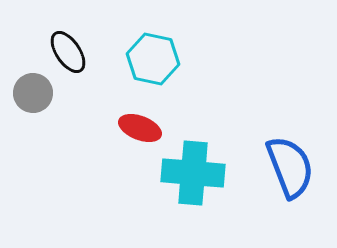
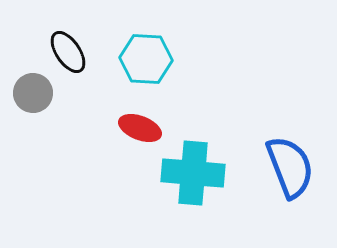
cyan hexagon: moved 7 px left; rotated 9 degrees counterclockwise
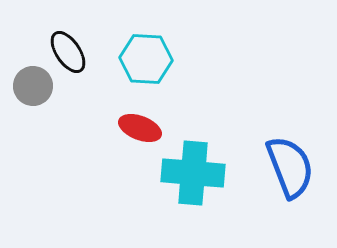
gray circle: moved 7 px up
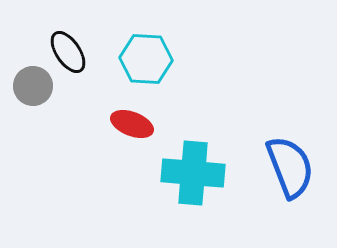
red ellipse: moved 8 px left, 4 px up
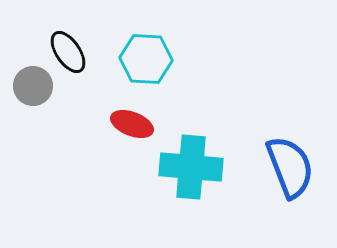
cyan cross: moved 2 px left, 6 px up
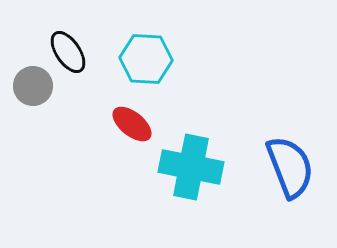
red ellipse: rotated 18 degrees clockwise
cyan cross: rotated 6 degrees clockwise
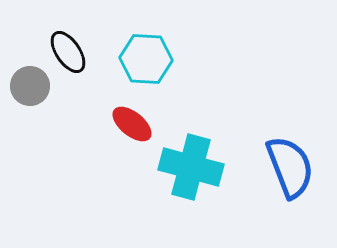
gray circle: moved 3 px left
cyan cross: rotated 4 degrees clockwise
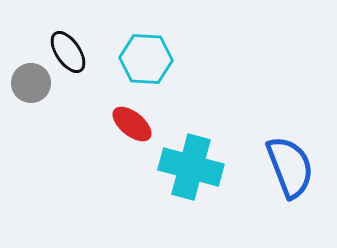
gray circle: moved 1 px right, 3 px up
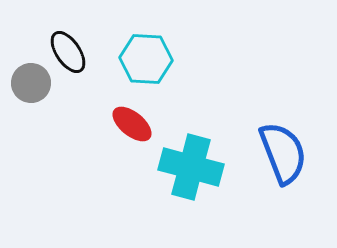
blue semicircle: moved 7 px left, 14 px up
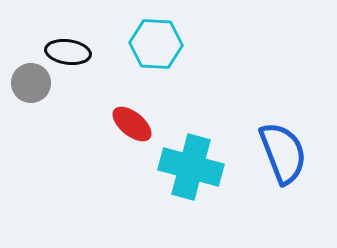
black ellipse: rotated 48 degrees counterclockwise
cyan hexagon: moved 10 px right, 15 px up
